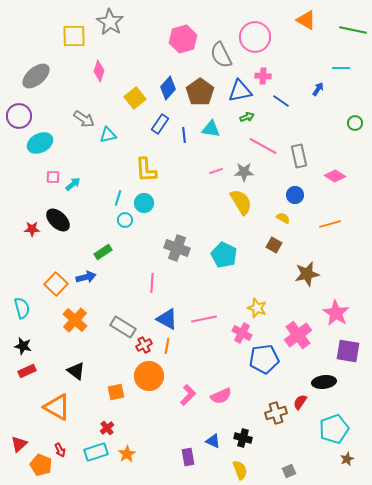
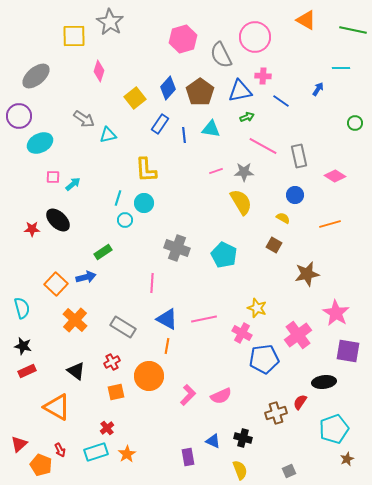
red cross at (144, 345): moved 32 px left, 17 px down
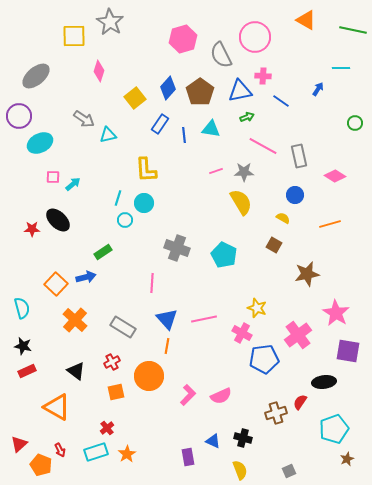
blue triangle at (167, 319): rotated 20 degrees clockwise
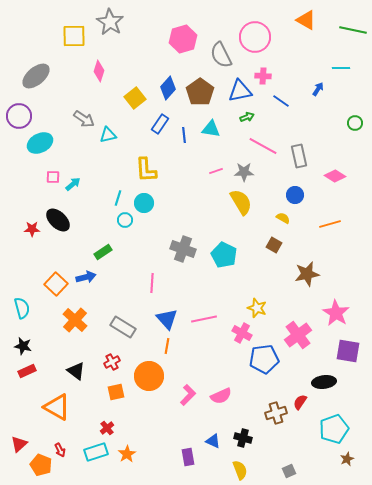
gray cross at (177, 248): moved 6 px right, 1 px down
